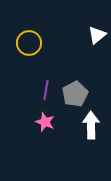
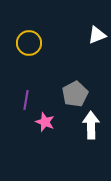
white triangle: rotated 18 degrees clockwise
purple line: moved 20 px left, 10 px down
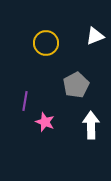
white triangle: moved 2 px left, 1 px down
yellow circle: moved 17 px right
gray pentagon: moved 1 px right, 9 px up
purple line: moved 1 px left, 1 px down
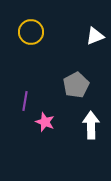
yellow circle: moved 15 px left, 11 px up
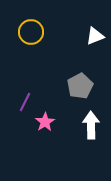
gray pentagon: moved 4 px right, 1 px down
purple line: moved 1 px down; rotated 18 degrees clockwise
pink star: rotated 18 degrees clockwise
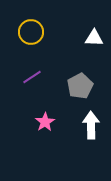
white triangle: moved 1 px left, 2 px down; rotated 24 degrees clockwise
purple line: moved 7 px right, 25 px up; rotated 30 degrees clockwise
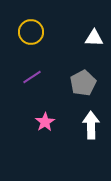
gray pentagon: moved 3 px right, 3 px up
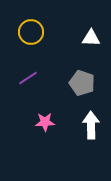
white triangle: moved 3 px left
purple line: moved 4 px left, 1 px down
gray pentagon: moved 1 px left; rotated 25 degrees counterclockwise
pink star: rotated 30 degrees clockwise
